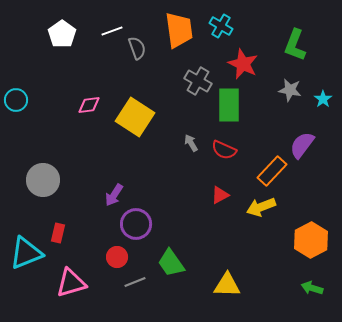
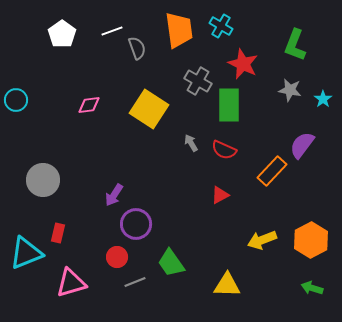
yellow square: moved 14 px right, 8 px up
yellow arrow: moved 1 px right, 33 px down
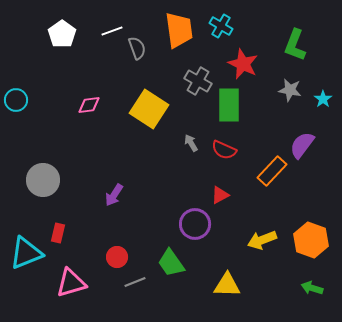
purple circle: moved 59 px right
orange hexagon: rotated 12 degrees counterclockwise
